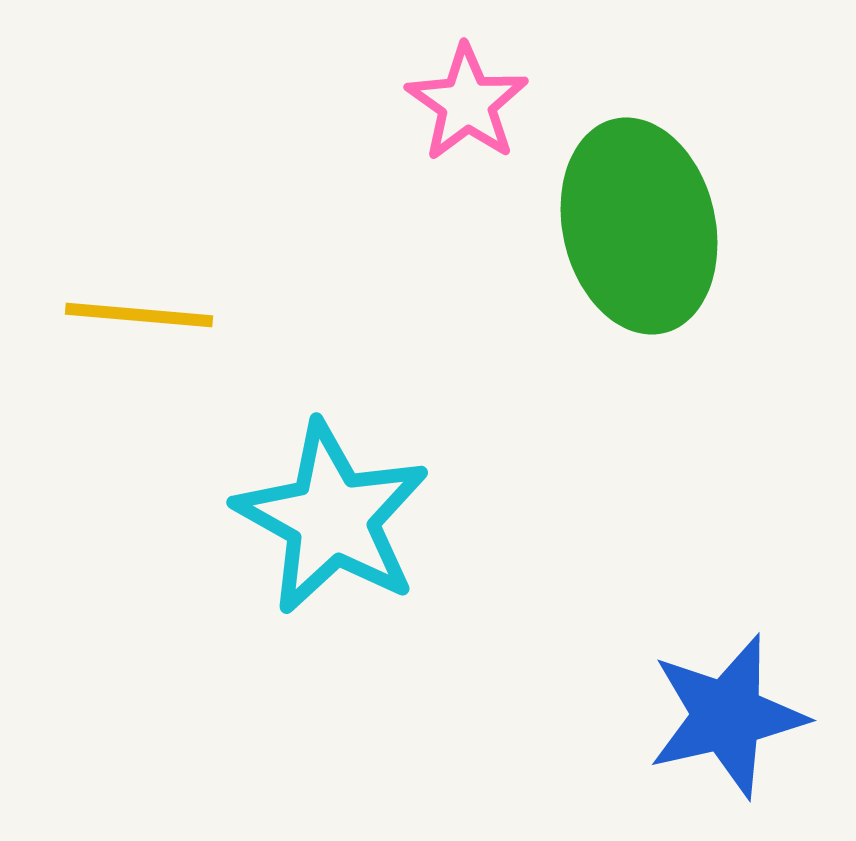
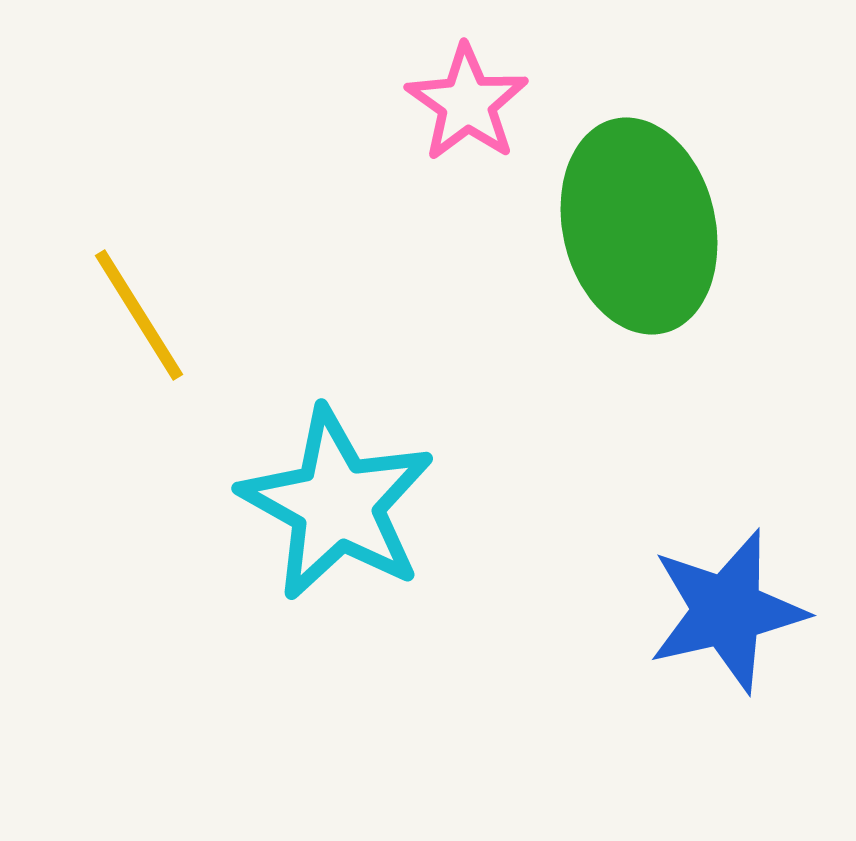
yellow line: rotated 53 degrees clockwise
cyan star: moved 5 px right, 14 px up
blue star: moved 105 px up
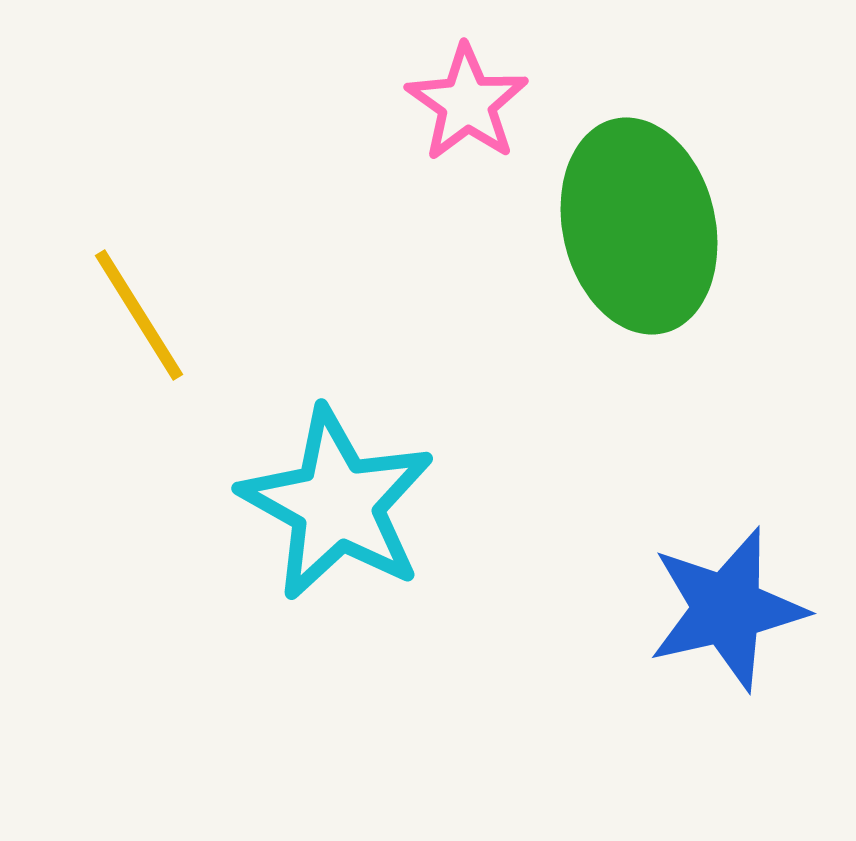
blue star: moved 2 px up
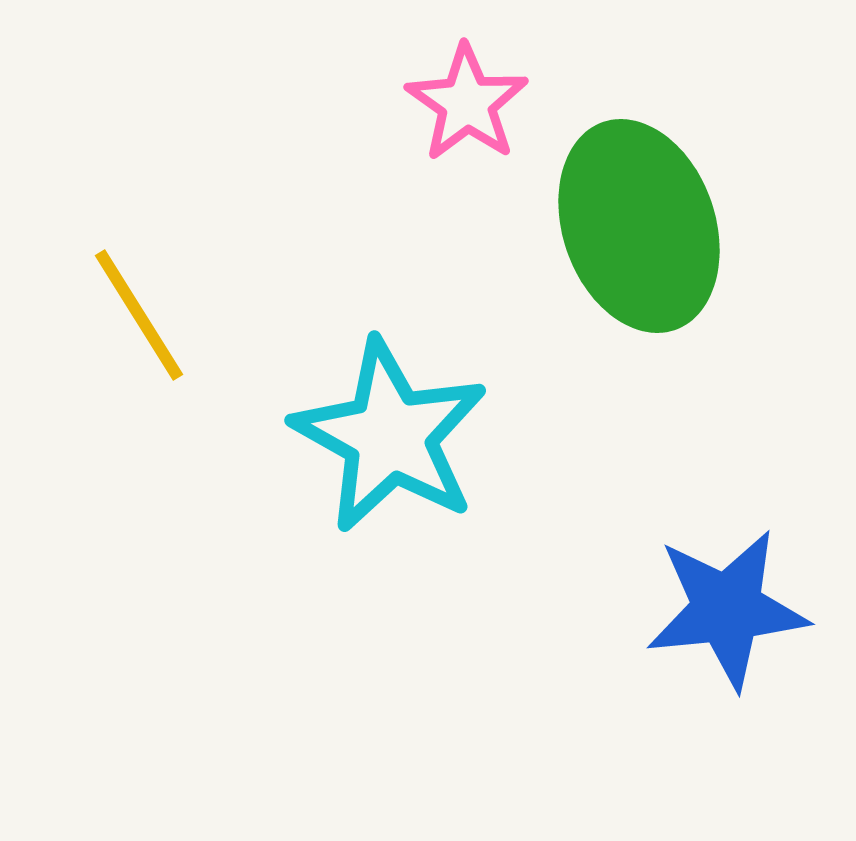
green ellipse: rotated 6 degrees counterclockwise
cyan star: moved 53 px right, 68 px up
blue star: rotated 7 degrees clockwise
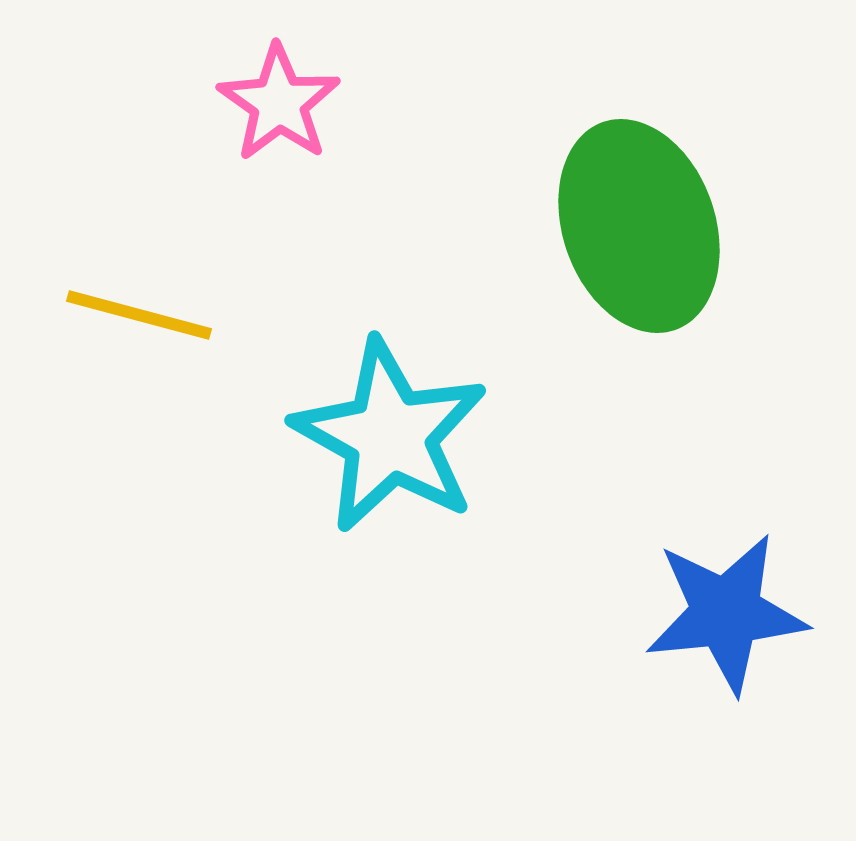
pink star: moved 188 px left
yellow line: rotated 43 degrees counterclockwise
blue star: moved 1 px left, 4 px down
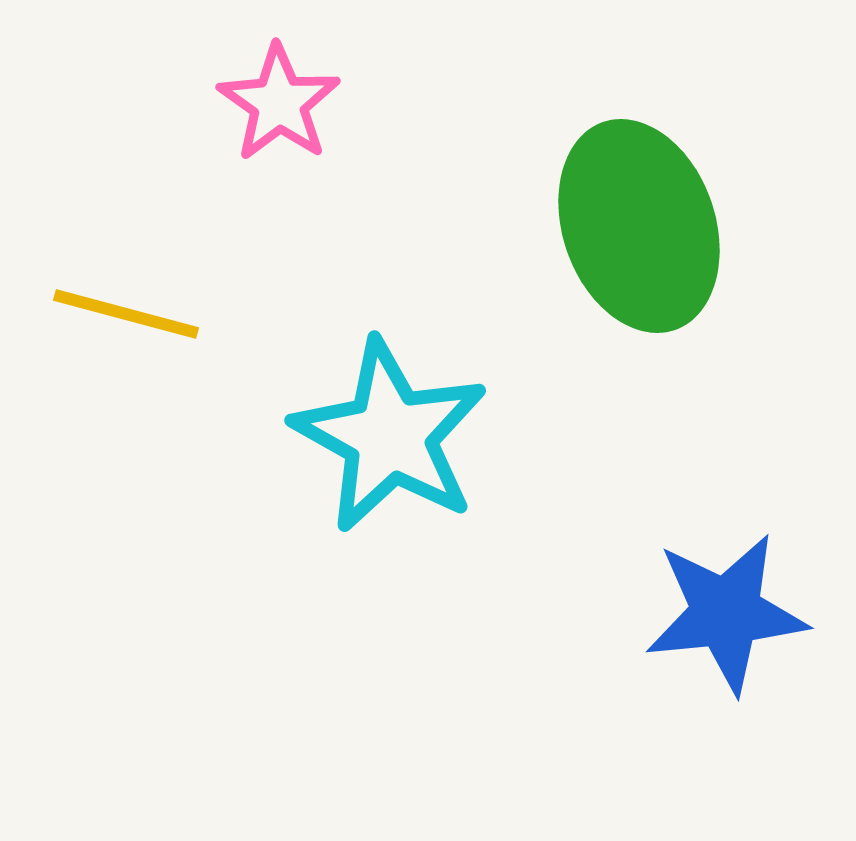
yellow line: moved 13 px left, 1 px up
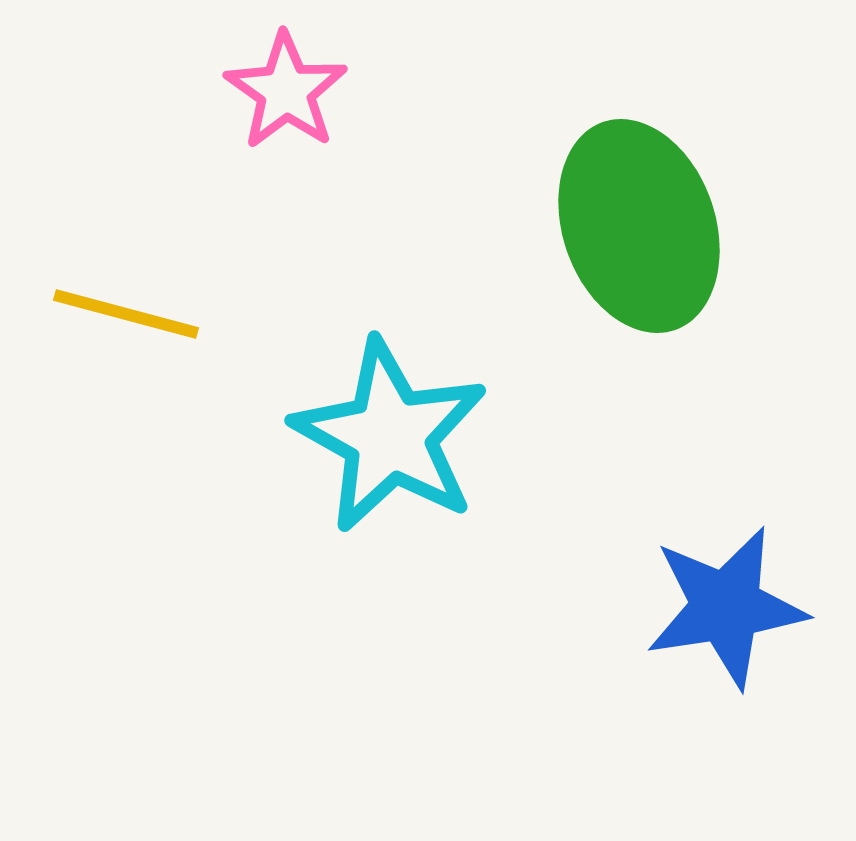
pink star: moved 7 px right, 12 px up
blue star: moved 6 px up; rotated 3 degrees counterclockwise
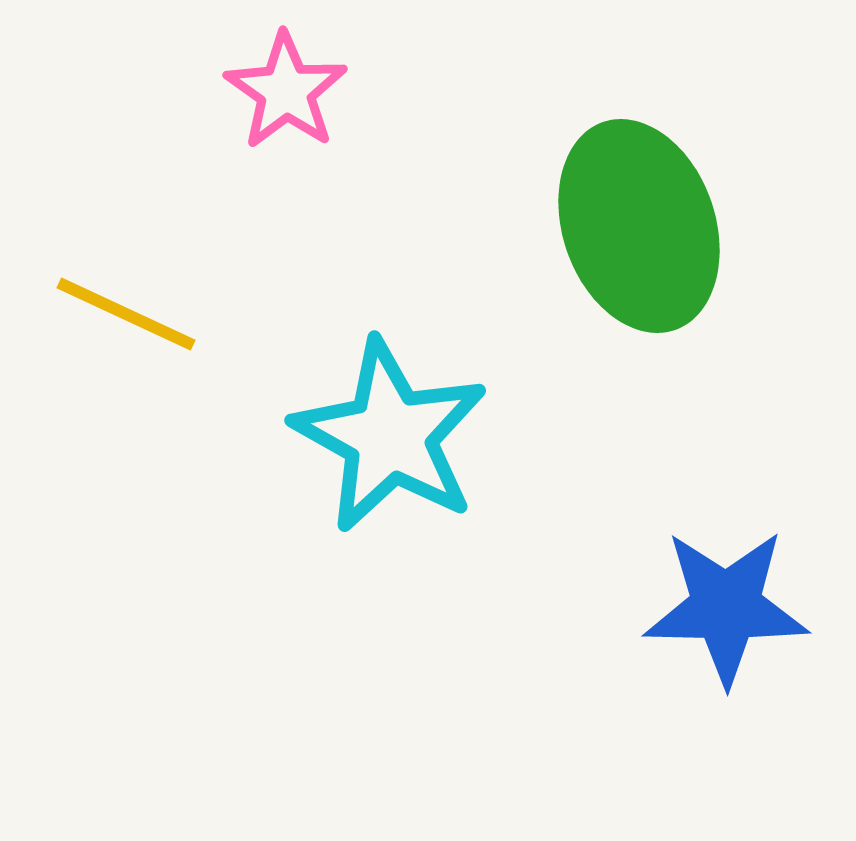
yellow line: rotated 10 degrees clockwise
blue star: rotated 10 degrees clockwise
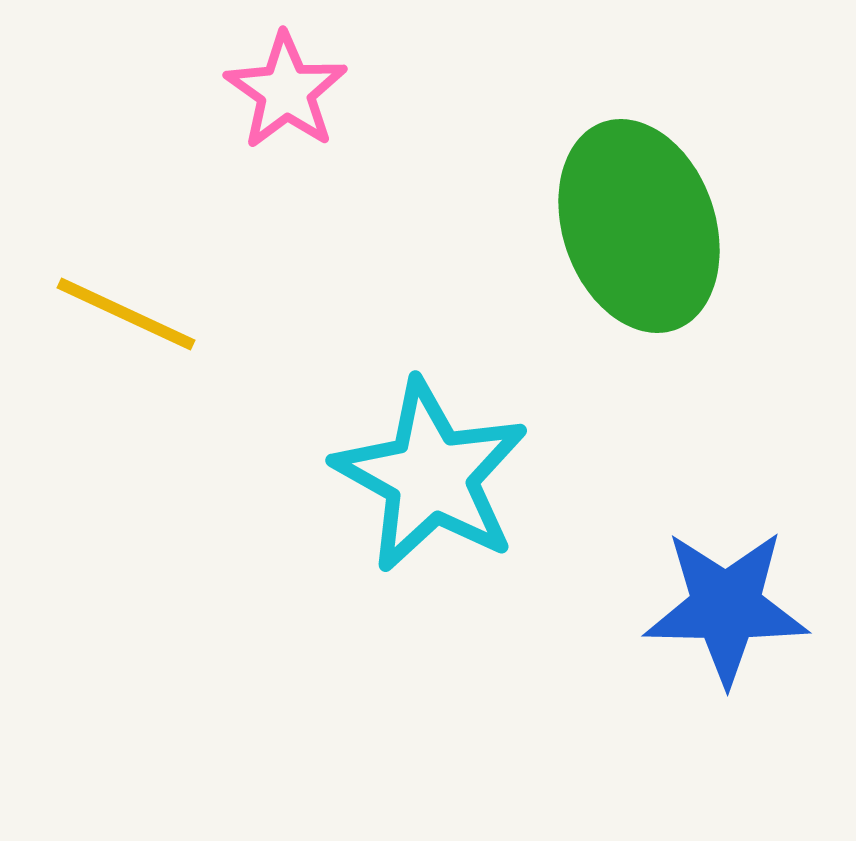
cyan star: moved 41 px right, 40 px down
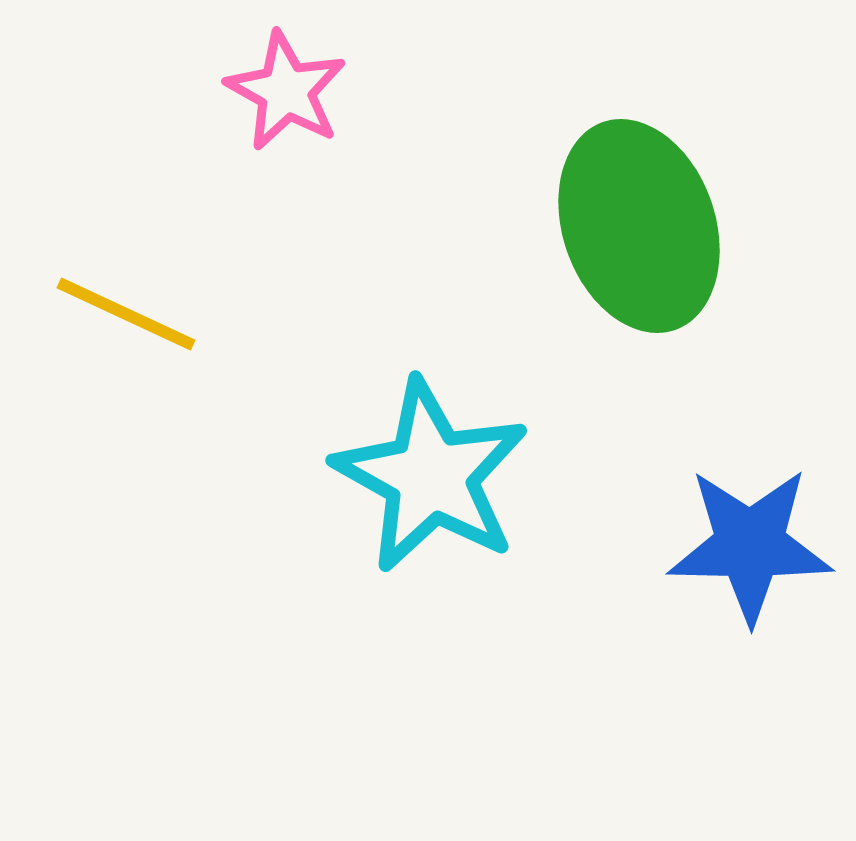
pink star: rotated 6 degrees counterclockwise
blue star: moved 24 px right, 62 px up
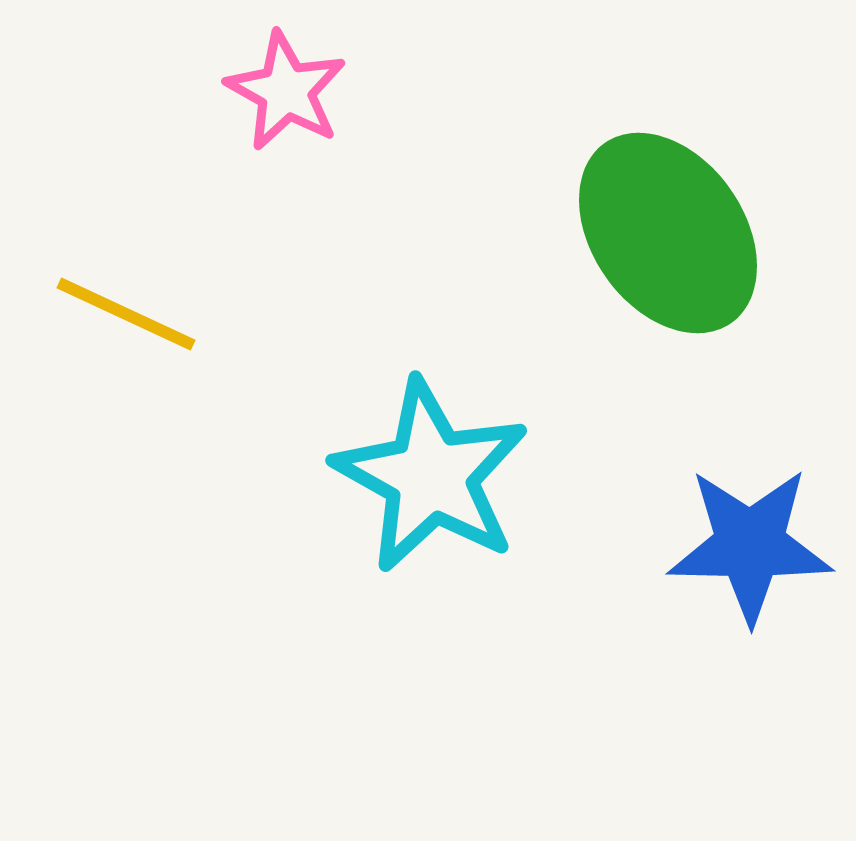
green ellipse: moved 29 px right, 7 px down; rotated 16 degrees counterclockwise
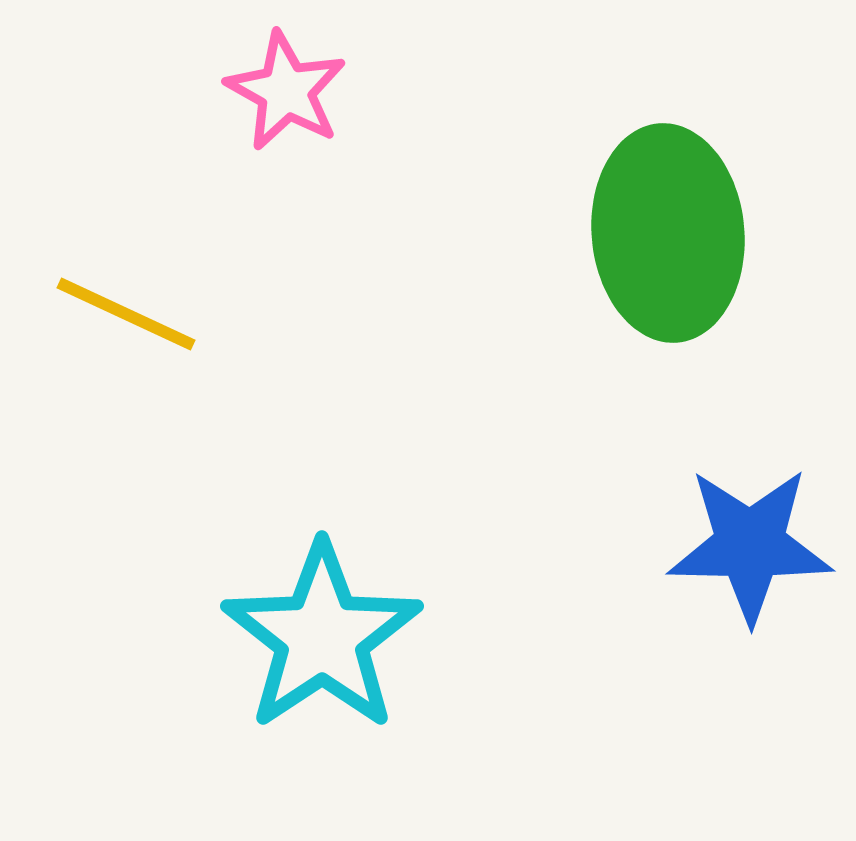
green ellipse: rotated 30 degrees clockwise
cyan star: moved 109 px left, 161 px down; rotated 9 degrees clockwise
